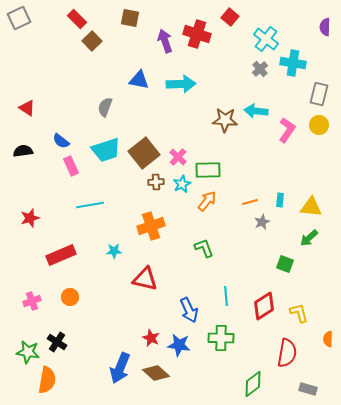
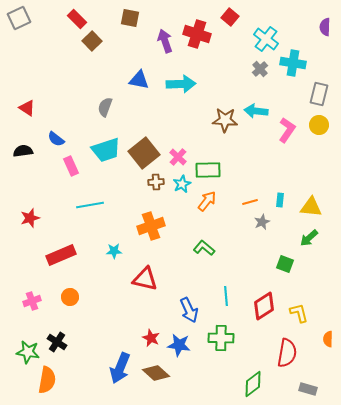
blue semicircle at (61, 141): moved 5 px left, 2 px up
green L-shape at (204, 248): rotated 30 degrees counterclockwise
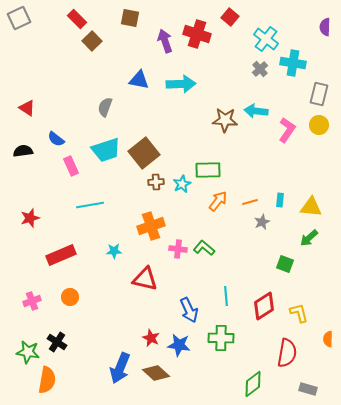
pink cross at (178, 157): moved 92 px down; rotated 36 degrees counterclockwise
orange arrow at (207, 201): moved 11 px right
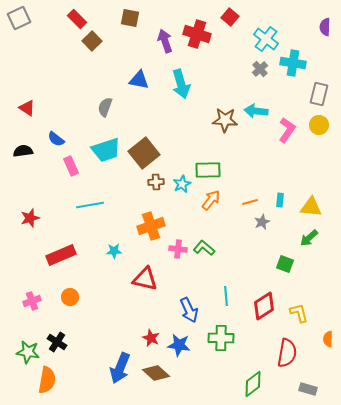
cyan arrow at (181, 84): rotated 76 degrees clockwise
orange arrow at (218, 201): moved 7 px left, 1 px up
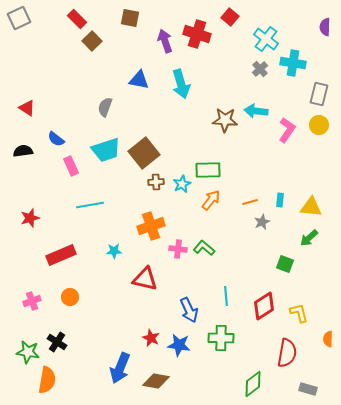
brown diamond at (156, 373): moved 8 px down; rotated 32 degrees counterclockwise
